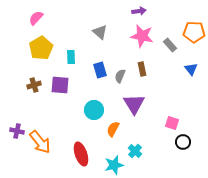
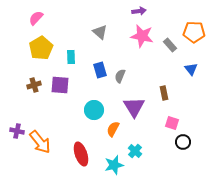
brown rectangle: moved 22 px right, 24 px down
purple triangle: moved 3 px down
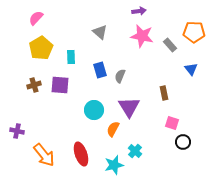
purple triangle: moved 5 px left
orange arrow: moved 4 px right, 13 px down
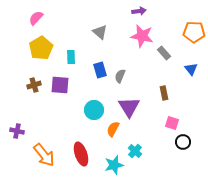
gray rectangle: moved 6 px left, 8 px down
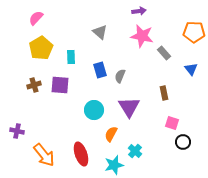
orange semicircle: moved 2 px left, 5 px down
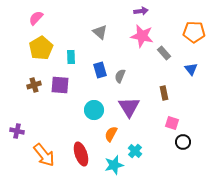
purple arrow: moved 2 px right
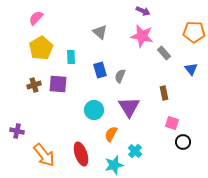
purple arrow: moved 2 px right; rotated 32 degrees clockwise
purple square: moved 2 px left, 1 px up
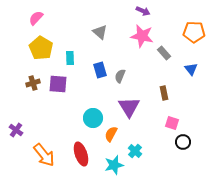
yellow pentagon: rotated 10 degrees counterclockwise
cyan rectangle: moved 1 px left, 1 px down
brown cross: moved 1 px left, 2 px up
cyan circle: moved 1 px left, 8 px down
purple cross: moved 1 px left, 1 px up; rotated 24 degrees clockwise
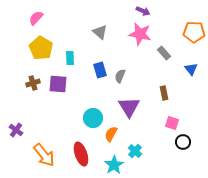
pink star: moved 2 px left, 2 px up
cyan star: rotated 18 degrees counterclockwise
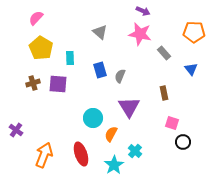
orange arrow: rotated 120 degrees counterclockwise
